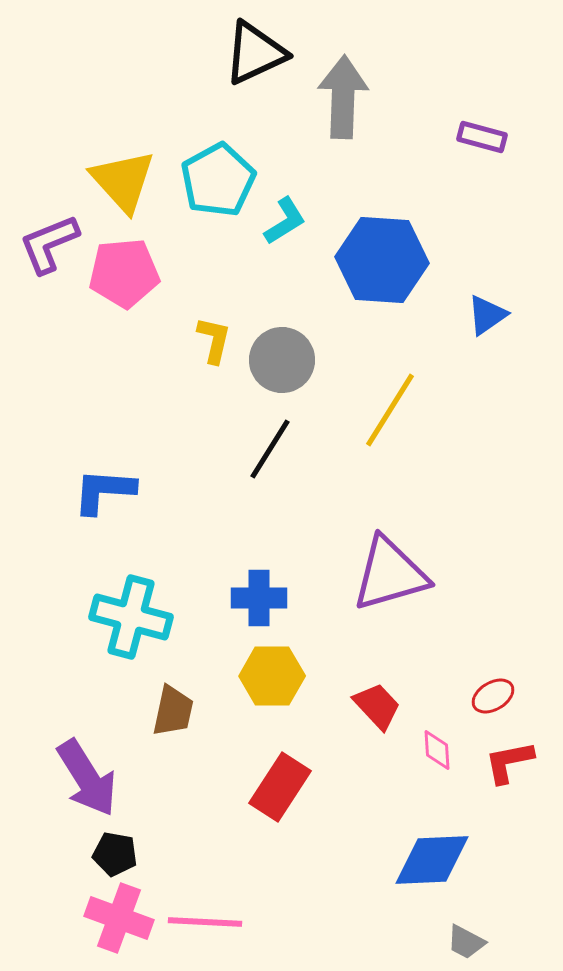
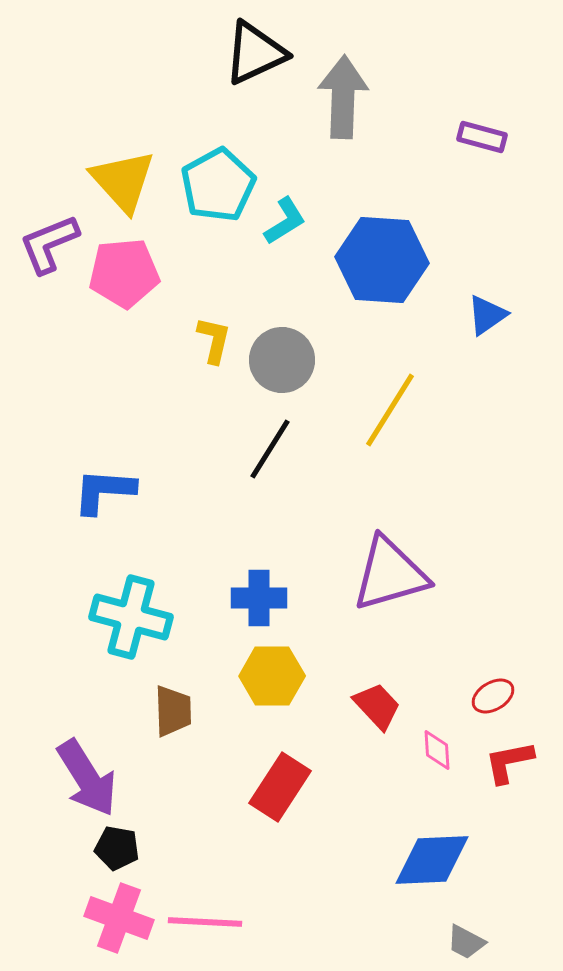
cyan pentagon: moved 5 px down
brown trapezoid: rotated 14 degrees counterclockwise
black pentagon: moved 2 px right, 6 px up
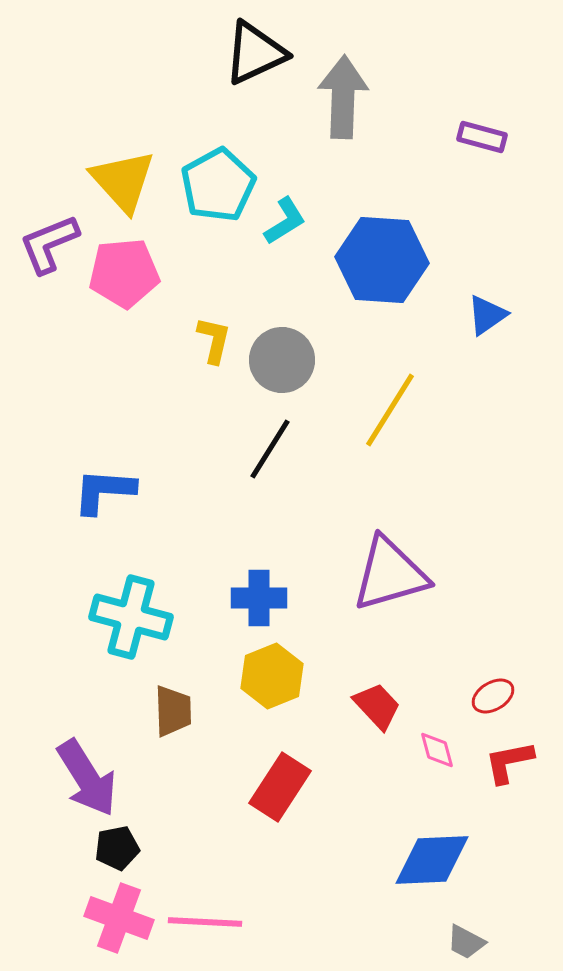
yellow hexagon: rotated 22 degrees counterclockwise
pink diamond: rotated 12 degrees counterclockwise
black pentagon: rotated 21 degrees counterclockwise
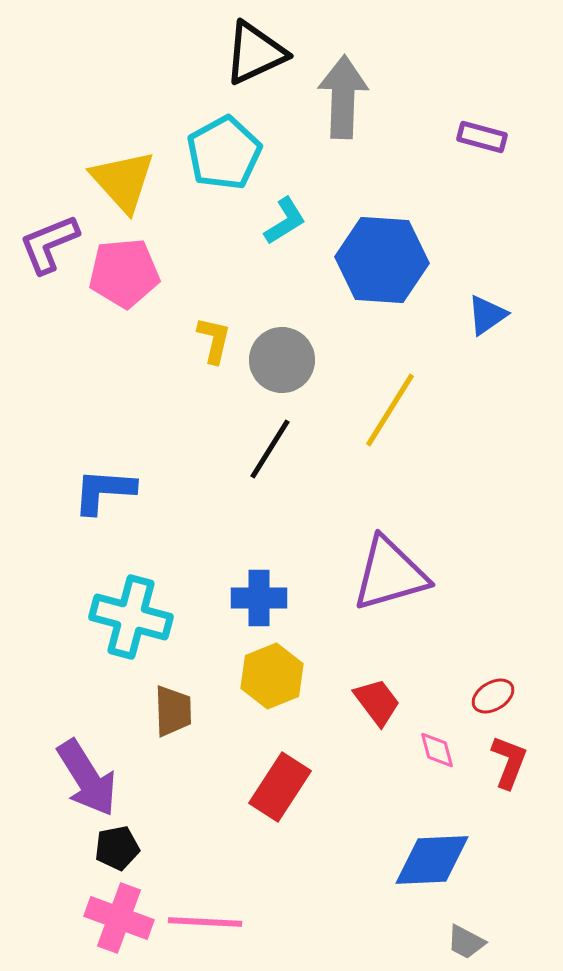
cyan pentagon: moved 6 px right, 32 px up
red trapezoid: moved 4 px up; rotated 6 degrees clockwise
red L-shape: rotated 122 degrees clockwise
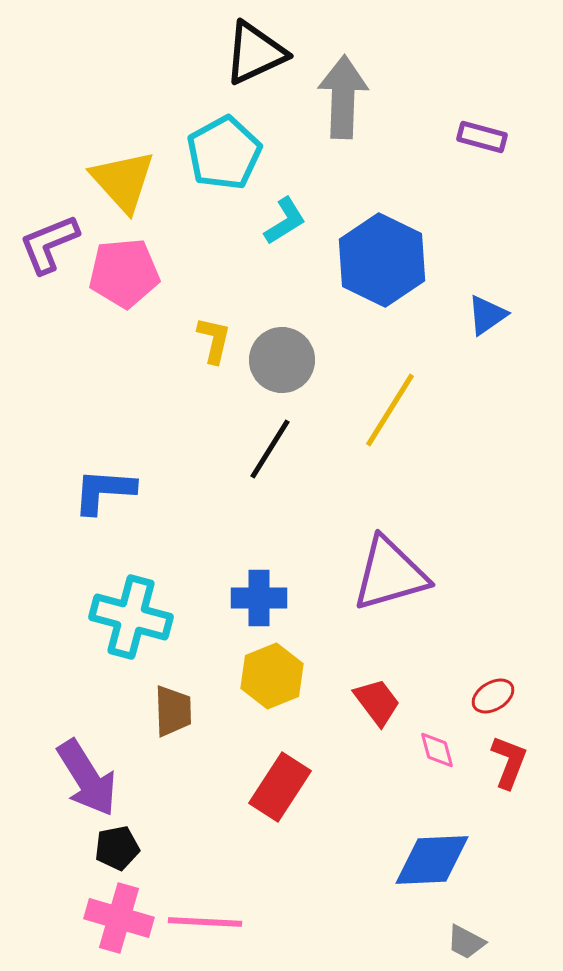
blue hexagon: rotated 22 degrees clockwise
pink cross: rotated 4 degrees counterclockwise
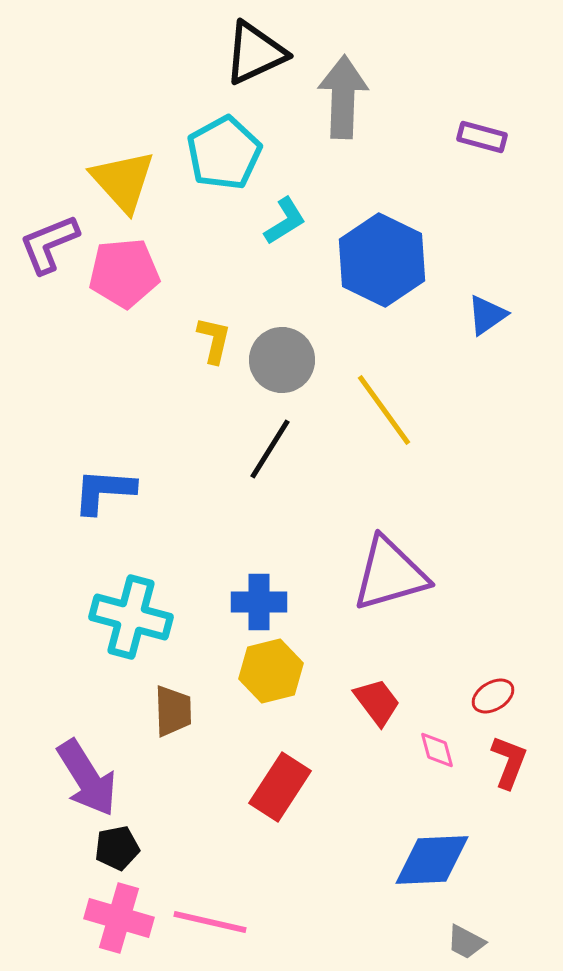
yellow line: moved 6 px left; rotated 68 degrees counterclockwise
blue cross: moved 4 px down
yellow hexagon: moved 1 px left, 5 px up; rotated 8 degrees clockwise
pink line: moved 5 px right; rotated 10 degrees clockwise
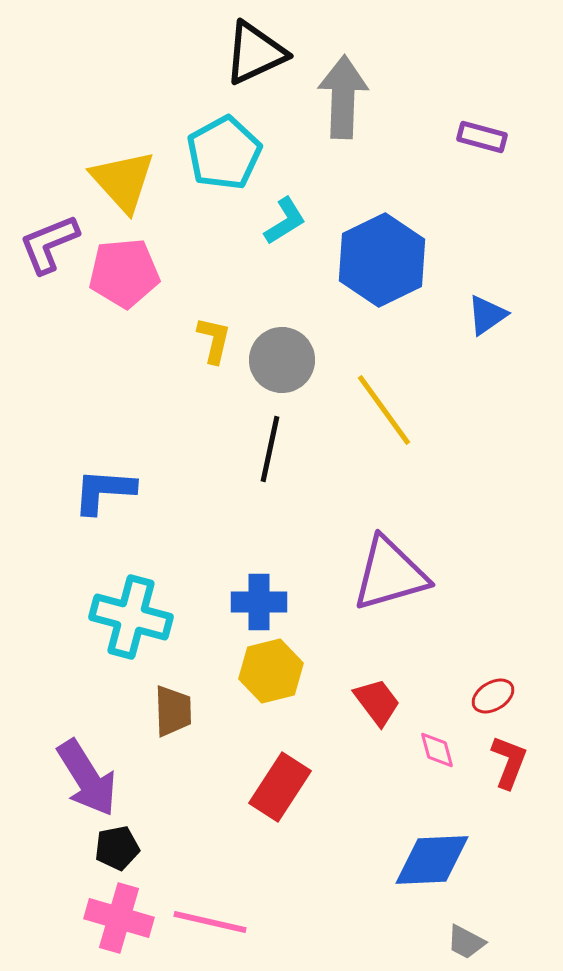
blue hexagon: rotated 8 degrees clockwise
black line: rotated 20 degrees counterclockwise
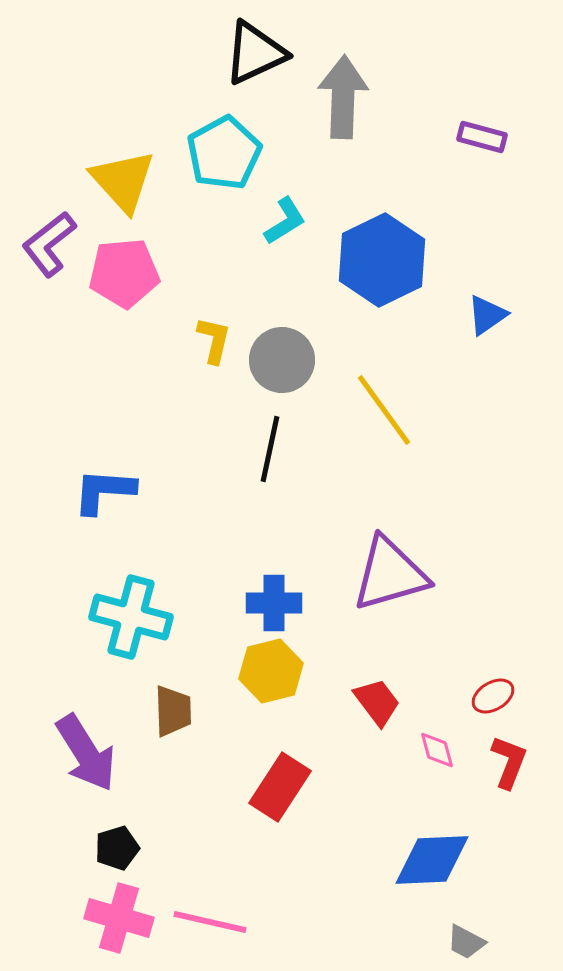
purple L-shape: rotated 16 degrees counterclockwise
blue cross: moved 15 px right, 1 px down
purple arrow: moved 1 px left, 25 px up
black pentagon: rotated 6 degrees counterclockwise
